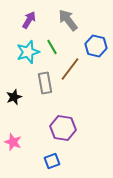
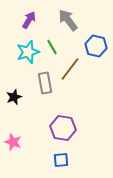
blue square: moved 9 px right, 1 px up; rotated 14 degrees clockwise
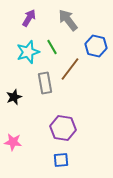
purple arrow: moved 2 px up
pink star: rotated 12 degrees counterclockwise
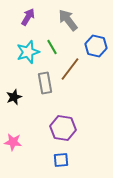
purple arrow: moved 1 px left, 1 px up
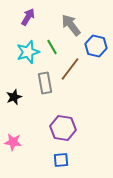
gray arrow: moved 3 px right, 5 px down
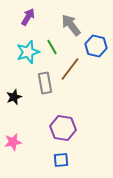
pink star: rotated 18 degrees counterclockwise
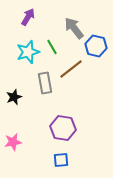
gray arrow: moved 3 px right, 3 px down
brown line: moved 1 px right; rotated 15 degrees clockwise
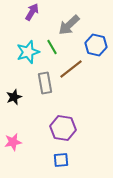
purple arrow: moved 4 px right, 5 px up
gray arrow: moved 5 px left, 3 px up; rotated 95 degrees counterclockwise
blue hexagon: moved 1 px up
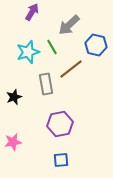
gray rectangle: moved 1 px right, 1 px down
purple hexagon: moved 3 px left, 4 px up; rotated 20 degrees counterclockwise
